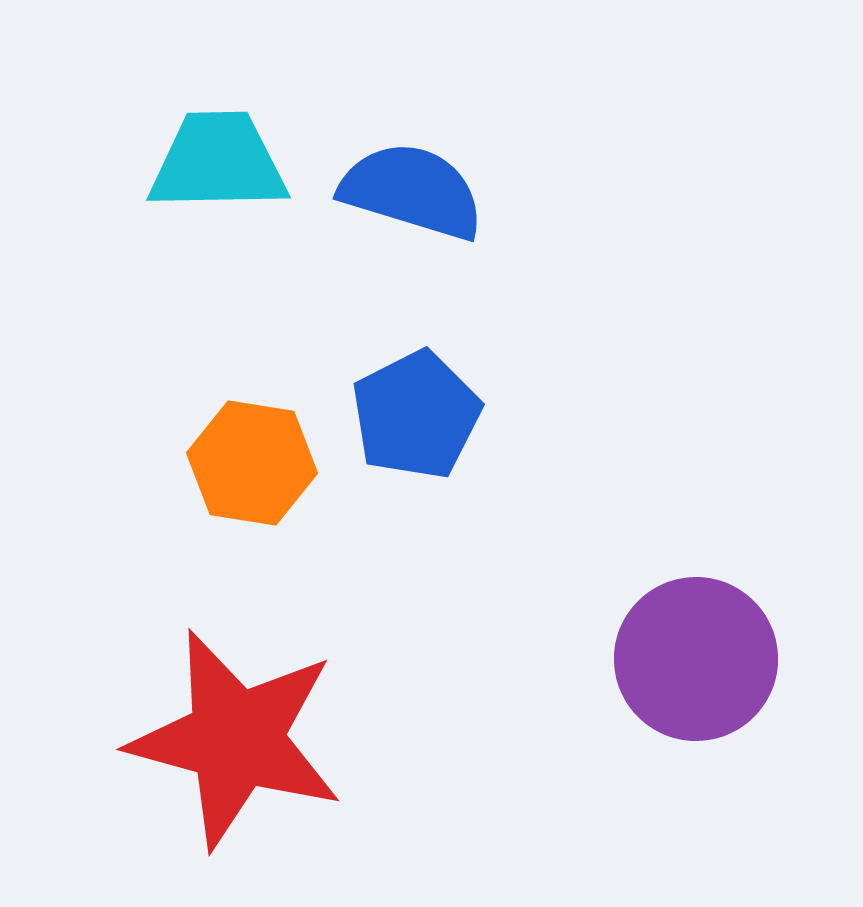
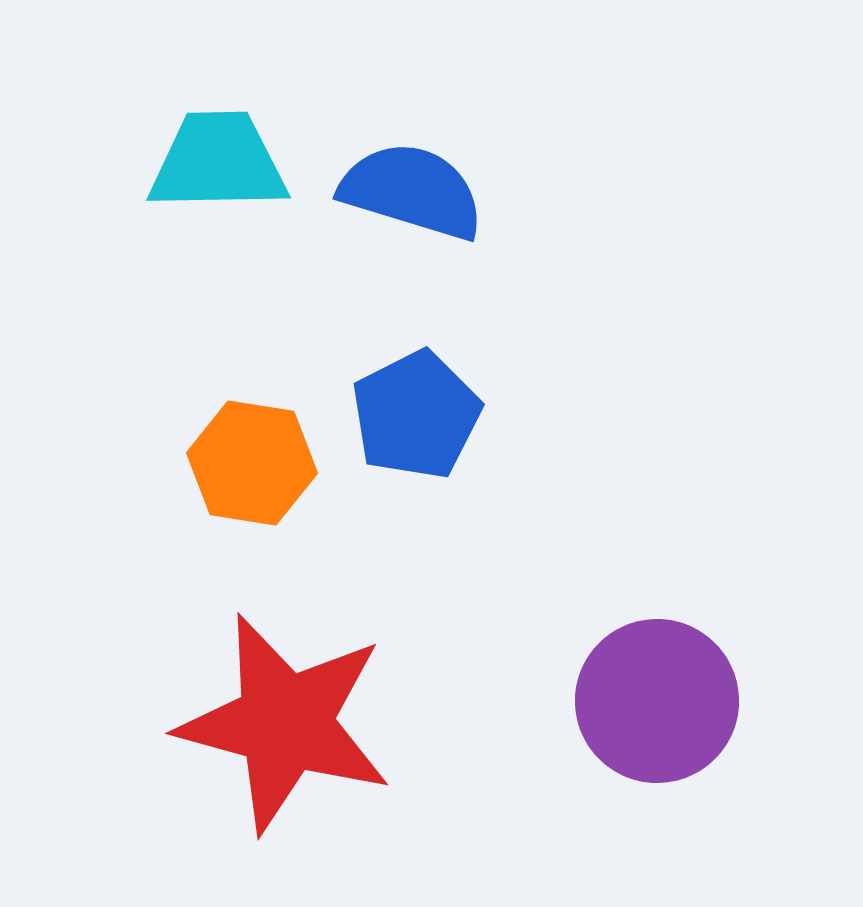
purple circle: moved 39 px left, 42 px down
red star: moved 49 px right, 16 px up
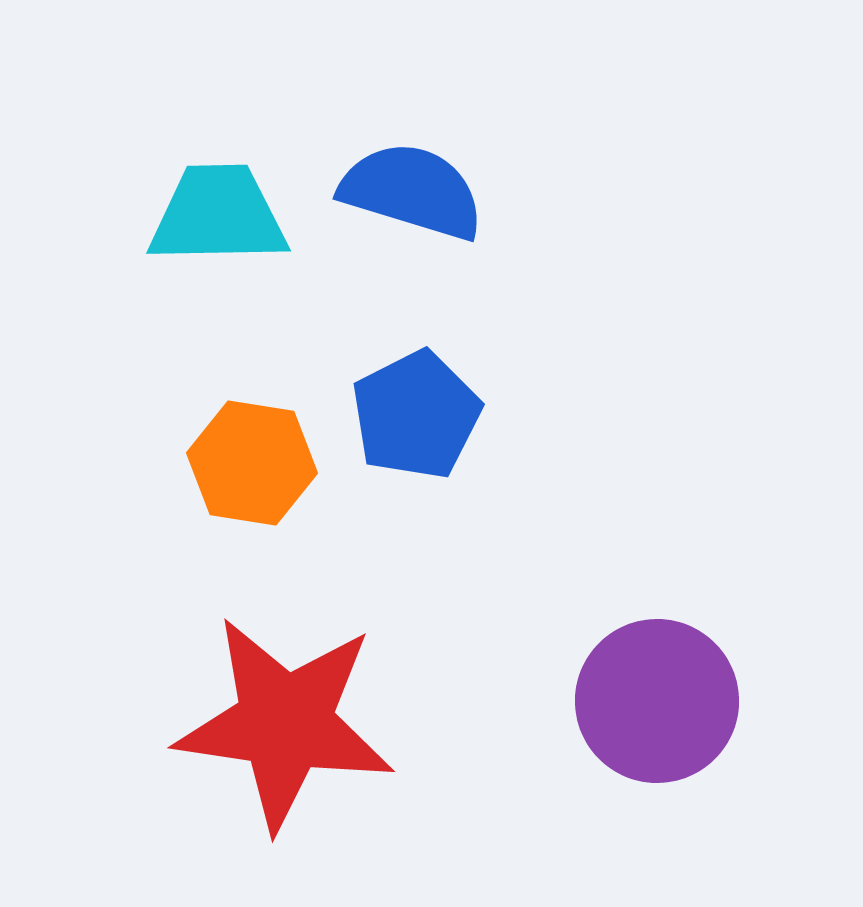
cyan trapezoid: moved 53 px down
red star: rotated 7 degrees counterclockwise
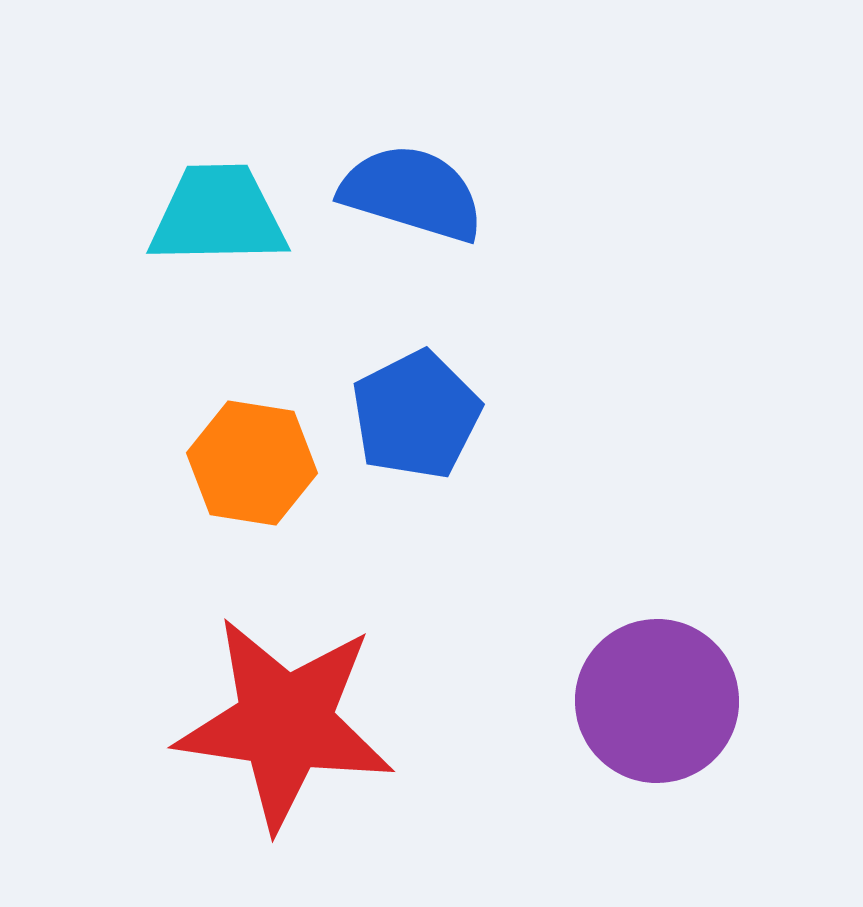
blue semicircle: moved 2 px down
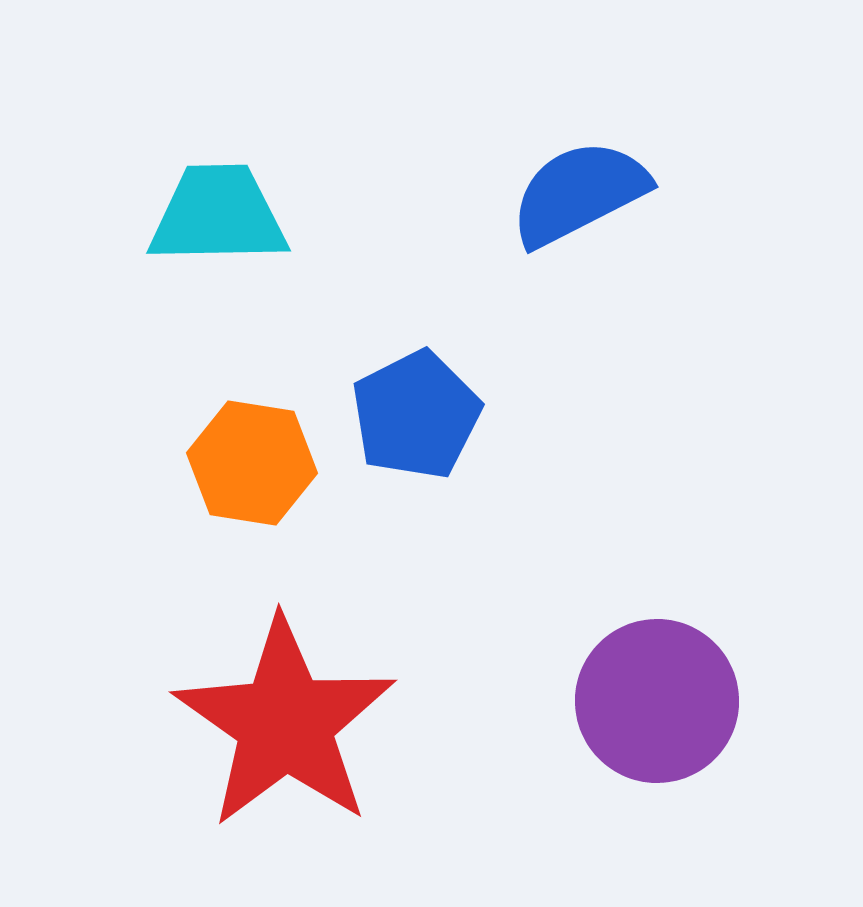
blue semicircle: moved 167 px right; rotated 44 degrees counterclockwise
red star: rotated 27 degrees clockwise
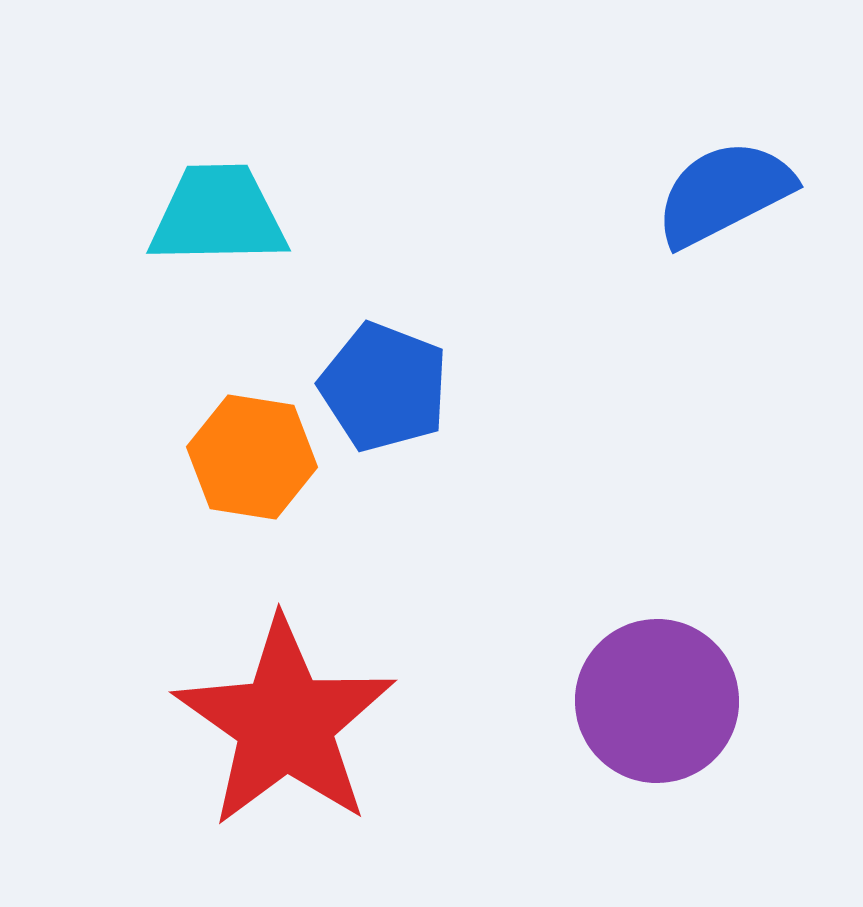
blue semicircle: moved 145 px right
blue pentagon: moved 32 px left, 28 px up; rotated 24 degrees counterclockwise
orange hexagon: moved 6 px up
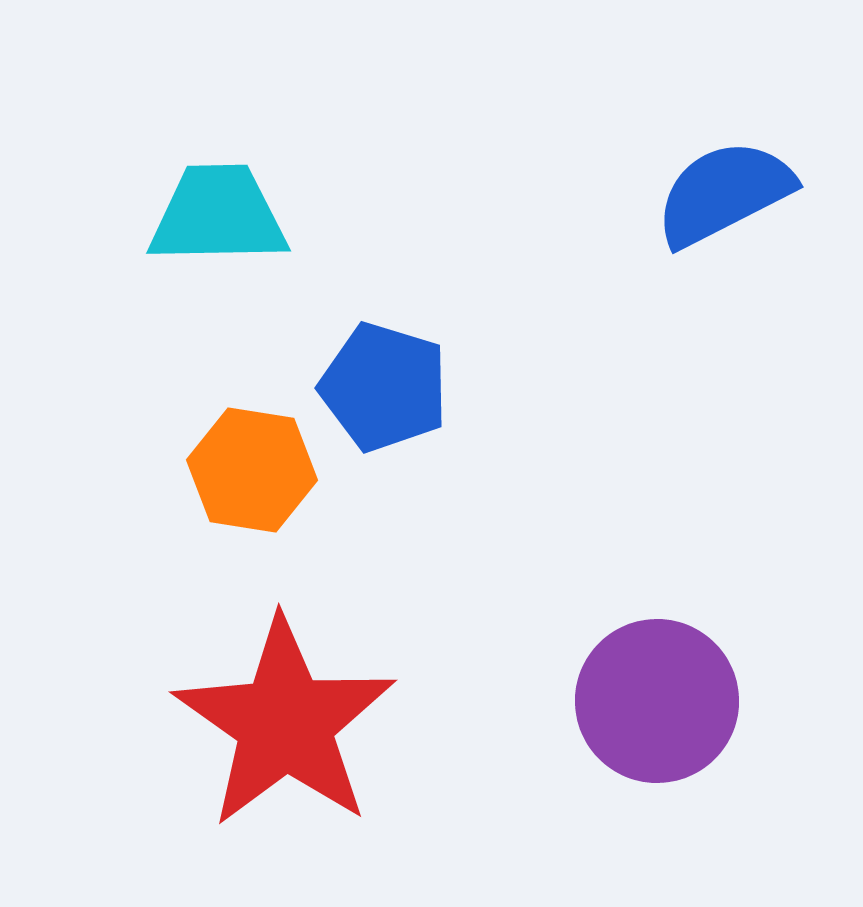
blue pentagon: rotated 4 degrees counterclockwise
orange hexagon: moved 13 px down
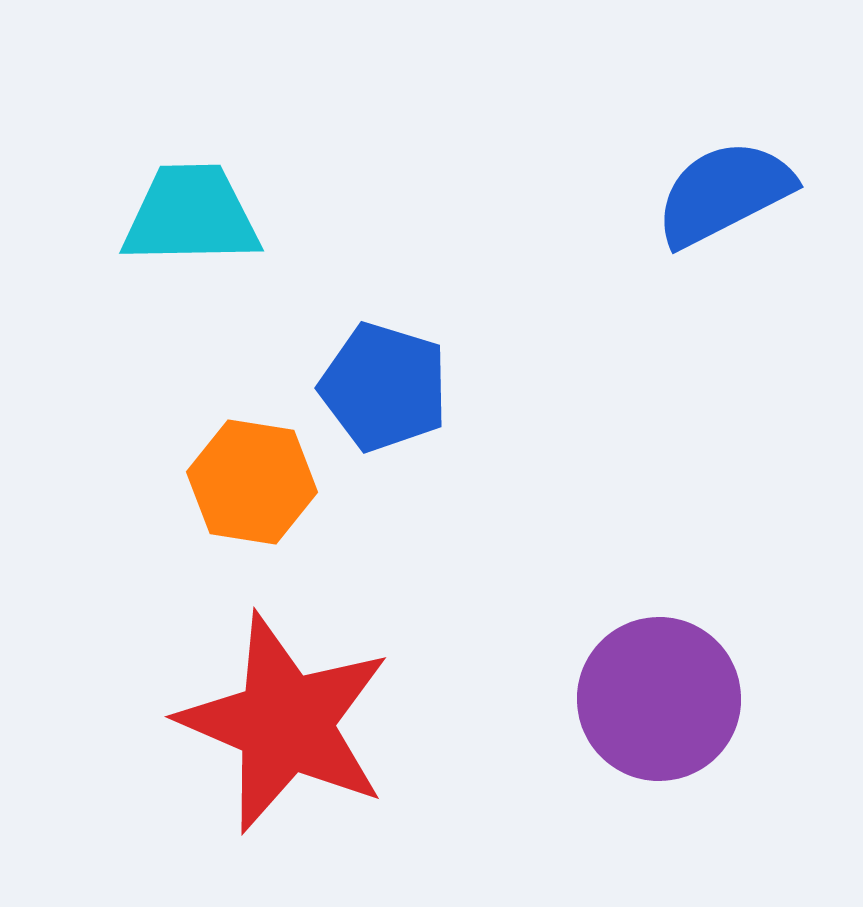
cyan trapezoid: moved 27 px left
orange hexagon: moved 12 px down
purple circle: moved 2 px right, 2 px up
red star: rotated 12 degrees counterclockwise
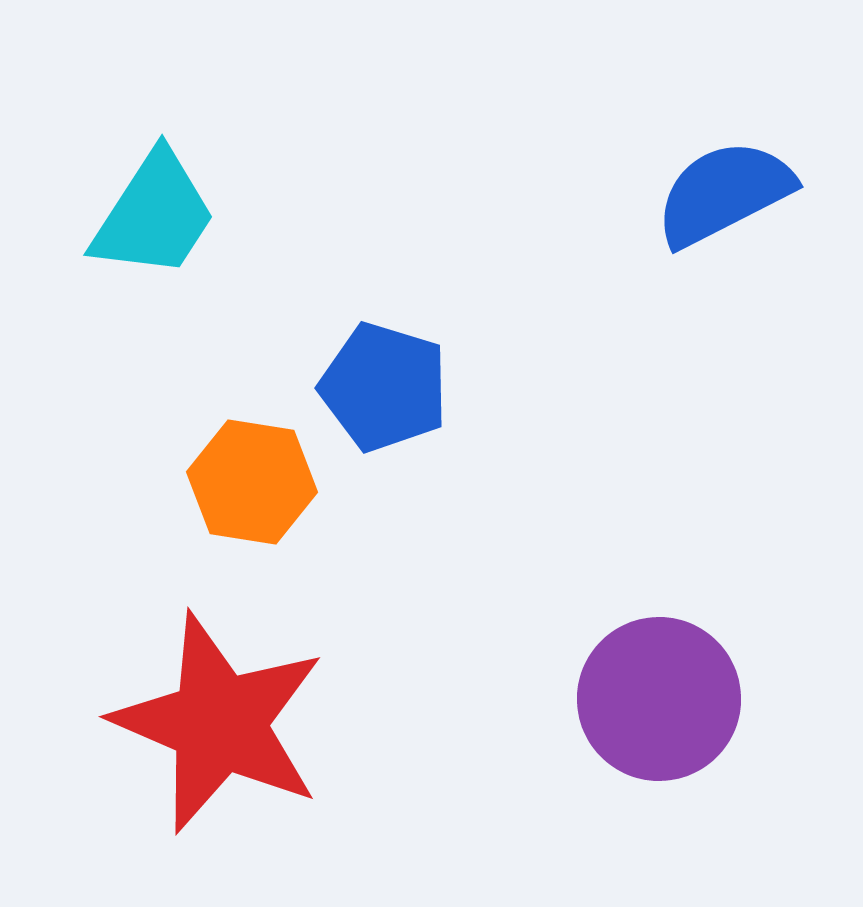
cyan trapezoid: moved 37 px left; rotated 124 degrees clockwise
red star: moved 66 px left
